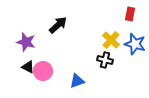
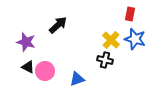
blue star: moved 5 px up
pink circle: moved 2 px right
blue triangle: moved 2 px up
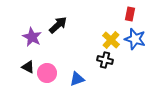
purple star: moved 6 px right, 5 px up; rotated 12 degrees clockwise
pink circle: moved 2 px right, 2 px down
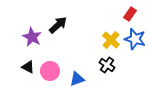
red rectangle: rotated 24 degrees clockwise
black cross: moved 2 px right, 5 px down; rotated 21 degrees clockwise
pink circle: moved 3 px right, 2 px up
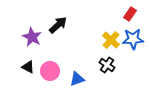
blue star: moved 2 px left; rotated 20 degrees counterclockwise
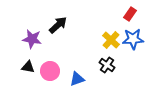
purple star: moved 2 px down; rotated 18 degrees counterclockwise
black triangle: rotated 16 degrees counterclockwise
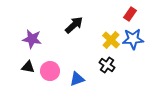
black arrow: moved 16 px right
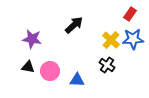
blue triangle: moved 1 px down; rotated 21 degrees clockwise
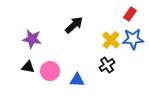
black cross: rotated 21 degrees clockwise
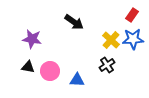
red rectangle: moved 2 px right, 1 px down
black arrow: moved 3 px up; rotated 78 degrees clockwise
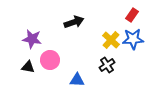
black arrow: rotated 54 degrees counterclockwise
pink circle: moved 11 px up
